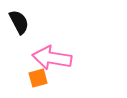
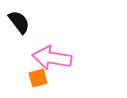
black semicircle: rotated 10 degrees counterclockwise
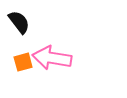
orange square: moved 15 px left, 16 px up
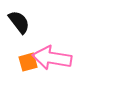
orange square: moved 5 px right
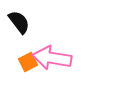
orange square: rotated 12 degrees counterclockwise
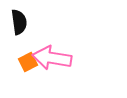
black semicircle: rotated 30 degrees clockwise
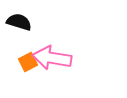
black semicircle: rotated 65 degrees counterclockwise
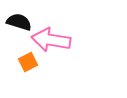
pink arrow: moved 1 px left, 18 px up
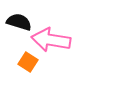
orange square: rotated 30 degrees counterclockwise
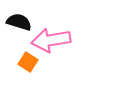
pink arrow: rotated 18 degrees counterclockwise
